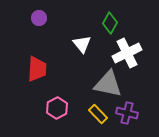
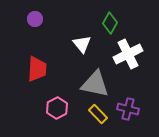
purple circle: moved 4 px left, 1 px down
white cross: moved 1 px right, 1 px down
gray triangle: moved 13 px left
purple cross: moved 1 px right, 4 px up
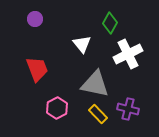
red trapezoid: rotated 24 degrees counterclockwise
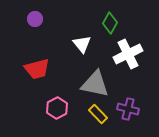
red trapezoid: rotated 96 degrees clockwise
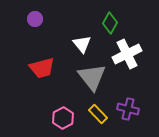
white cross: moved 1 px left
red trapezoid: moved 5 px right, 1 px up
gray triangle: moved 3 px left, 7 px up; rotated 40 degrees clockwise
pink hexagon: moved 6 px right, 10 px down
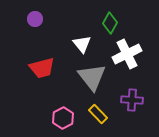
purple cross: moved 4 px right, 9 px up; rotated 10 degrees counterclockwise
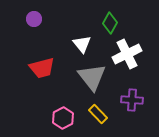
purple circle: moved 1 px left
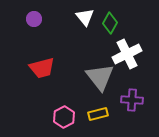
white triangle: moved 3 px right, 27 px up
gray triangle: moved 8 px right
yellow rectangle: rotated 60 degrees counterclockwise
pink hexagon: moved 1 px right, 1 px up
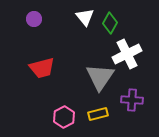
gray triangle: rotated 12 degrees clockwise
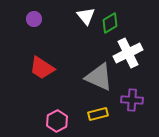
white triangle: moved 1 px right, 1 px up
green diamond: rotated 30 degrees clockwise
white cross: moved 1 px right, 1 px up
red trapezoid: rotated 48 degrees clockwise
gray triangle: moved 1 px left; rotated 40 degrees counterclockwise
pink hexagon: moved 7 px left, 4 px down
